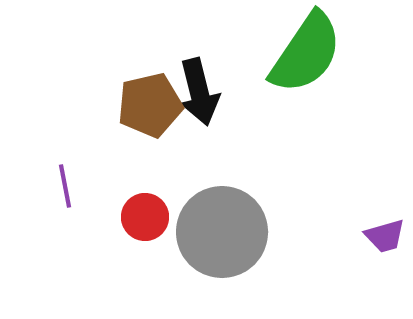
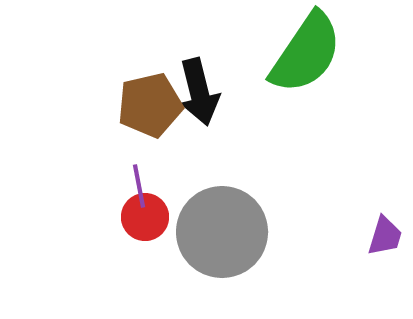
purple line: moved 74 px right
purple trapezoid: rotated 57 degrees counterclockwise
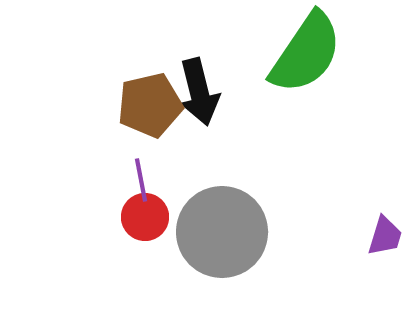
purple line: moved 2 px right, 6 px up
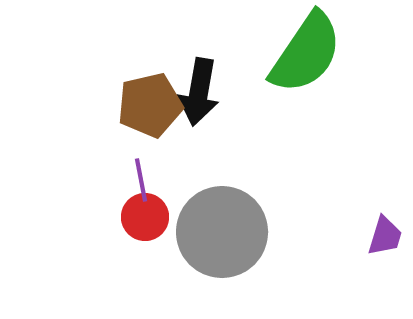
black arrow: rotated 24 degrees clockwise
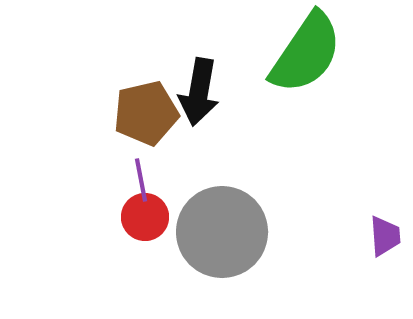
brown pentagon: moved 4 px left, 8 px down
purple trapezoid: rotated 21 degrees counterclockwise
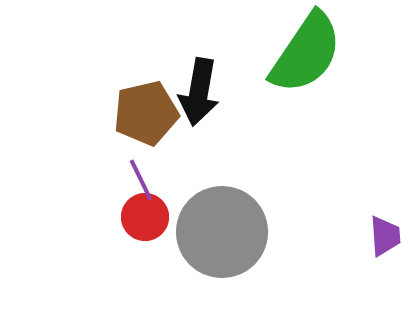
purple line: rotated 15 degrees counterclockwise
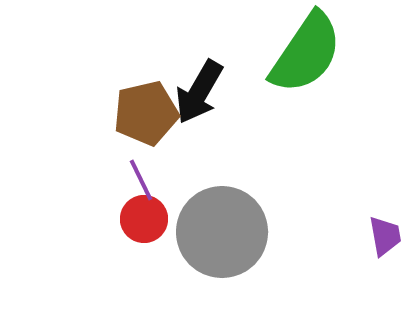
black arrow: rotated 20 degrees clockwise
red circle: moved 1 px left, 2 px down
purple trapezoid: rotated 6 degrees counterclockwise
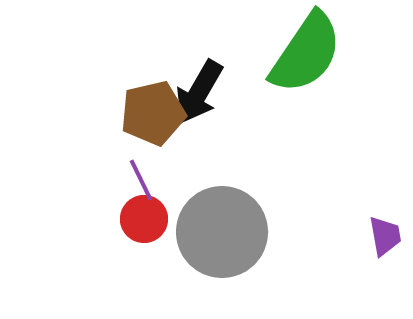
brown pentagon: moved 7 px right
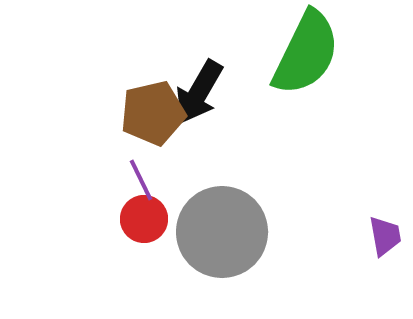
green semicircle: rotated 8 degrees counterclockwise
